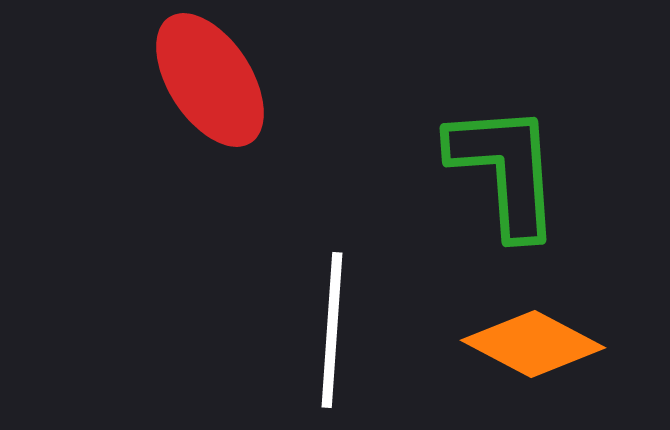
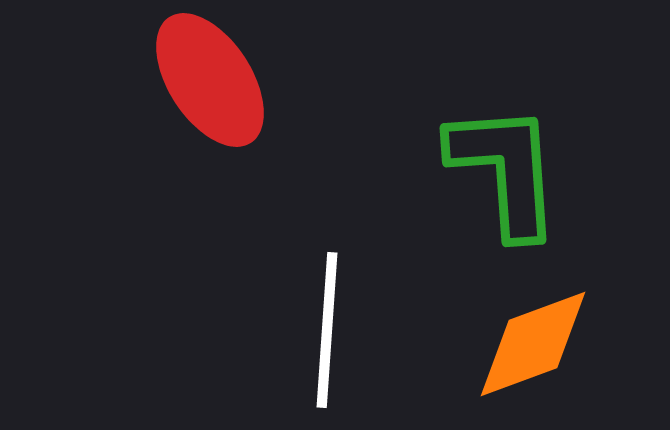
white line: moved 5 px left
orange diamond: rotated 48 degrees counterclockwise
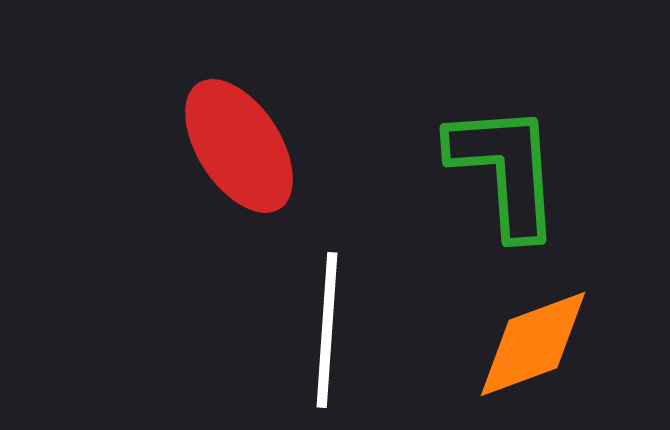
red ellipse: moved 29 px right, 66 px down
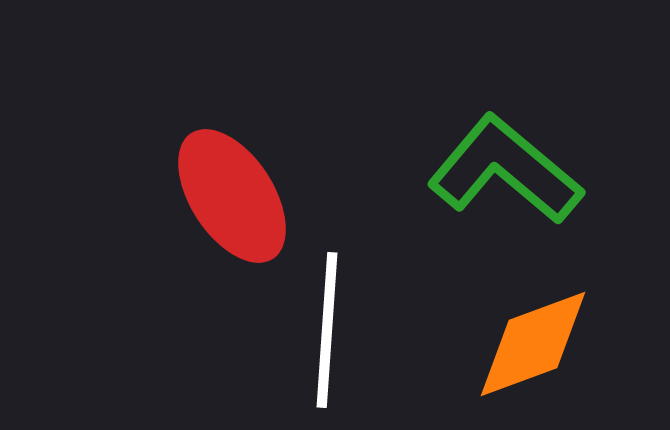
red ellipse: moved 7 px left, 50 px down
green L-shape: rotated 46 degrees counterclockwise
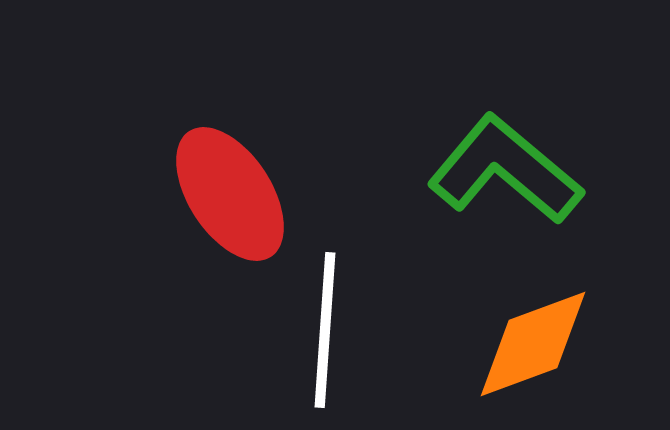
red ellipse: moved 2 px left, 2 px up
white line: moved 2 px left
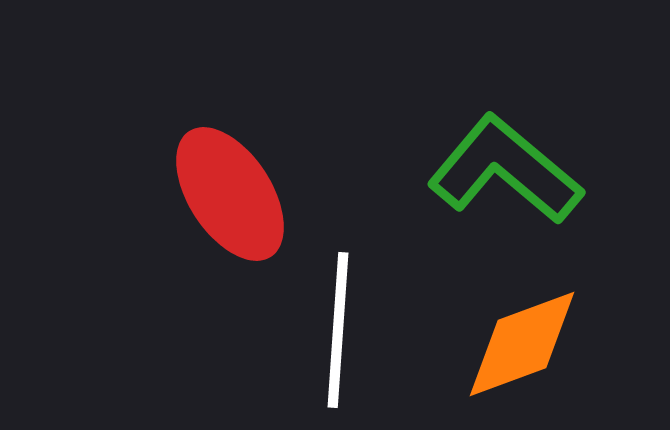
white line: moved 13 px right
orange diamond: moved 11 px left
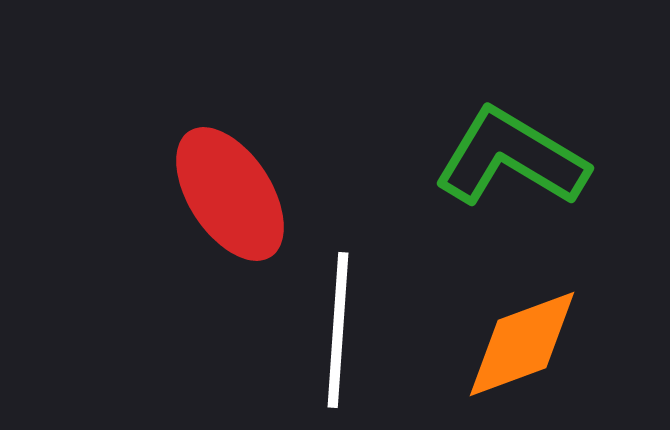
green L-shape: moved 6 px right, 12 px up; rotated 9 degrees counterclockwise
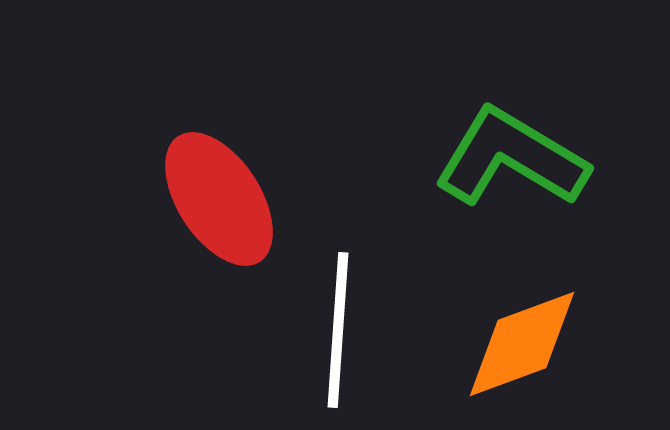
red ellipse: moved 11 px left, 5 px down
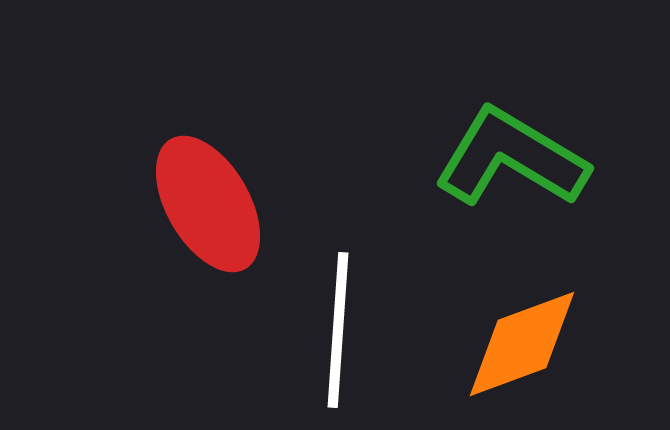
red ellipse: moved 11 px left, 5 px down; rotated 3 degrees clockwise
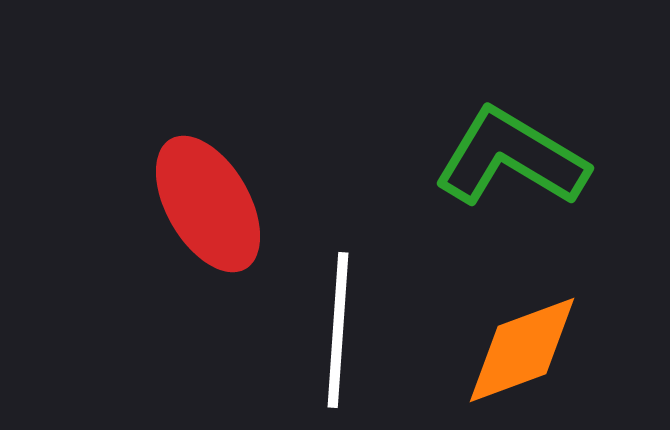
orange diamond: moved 6 px down
